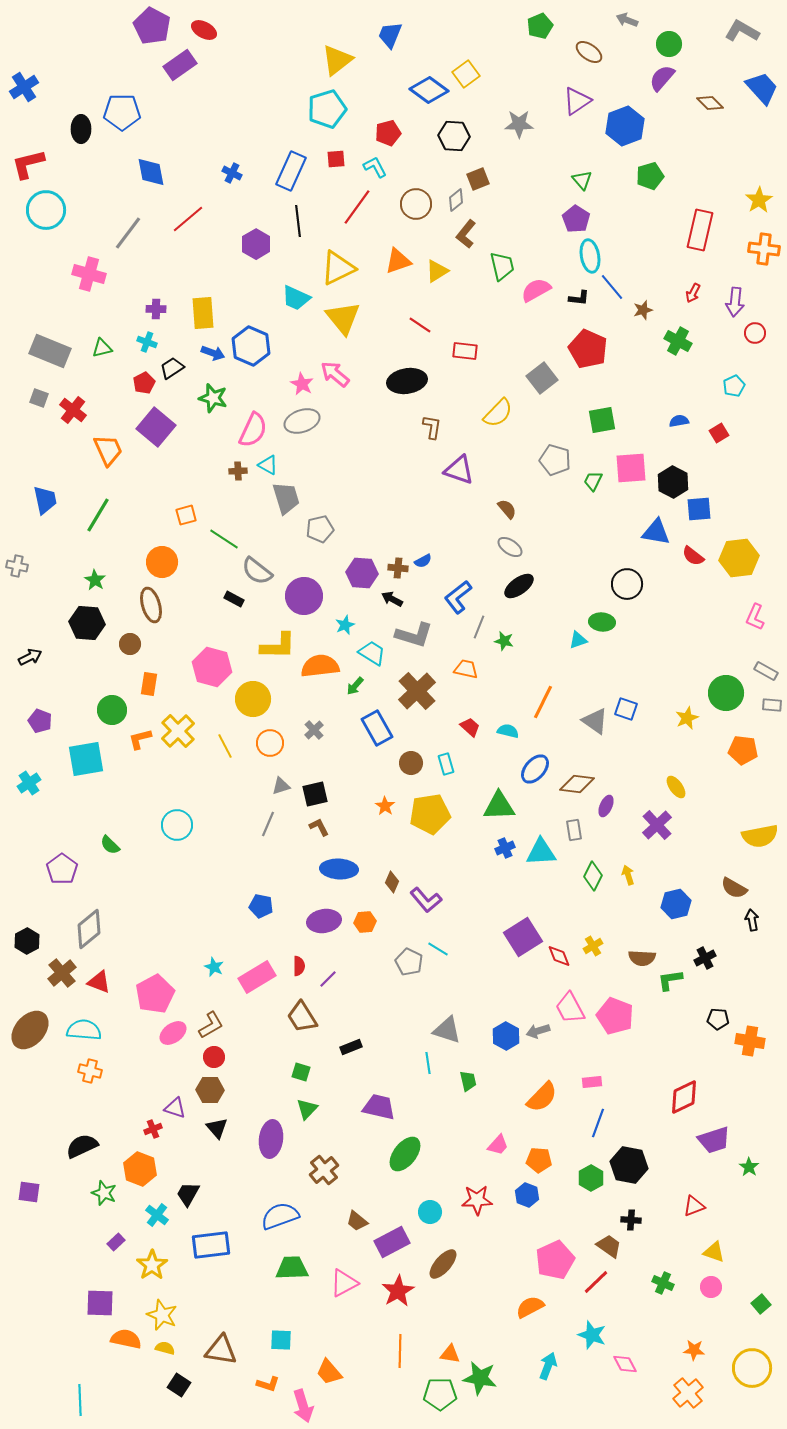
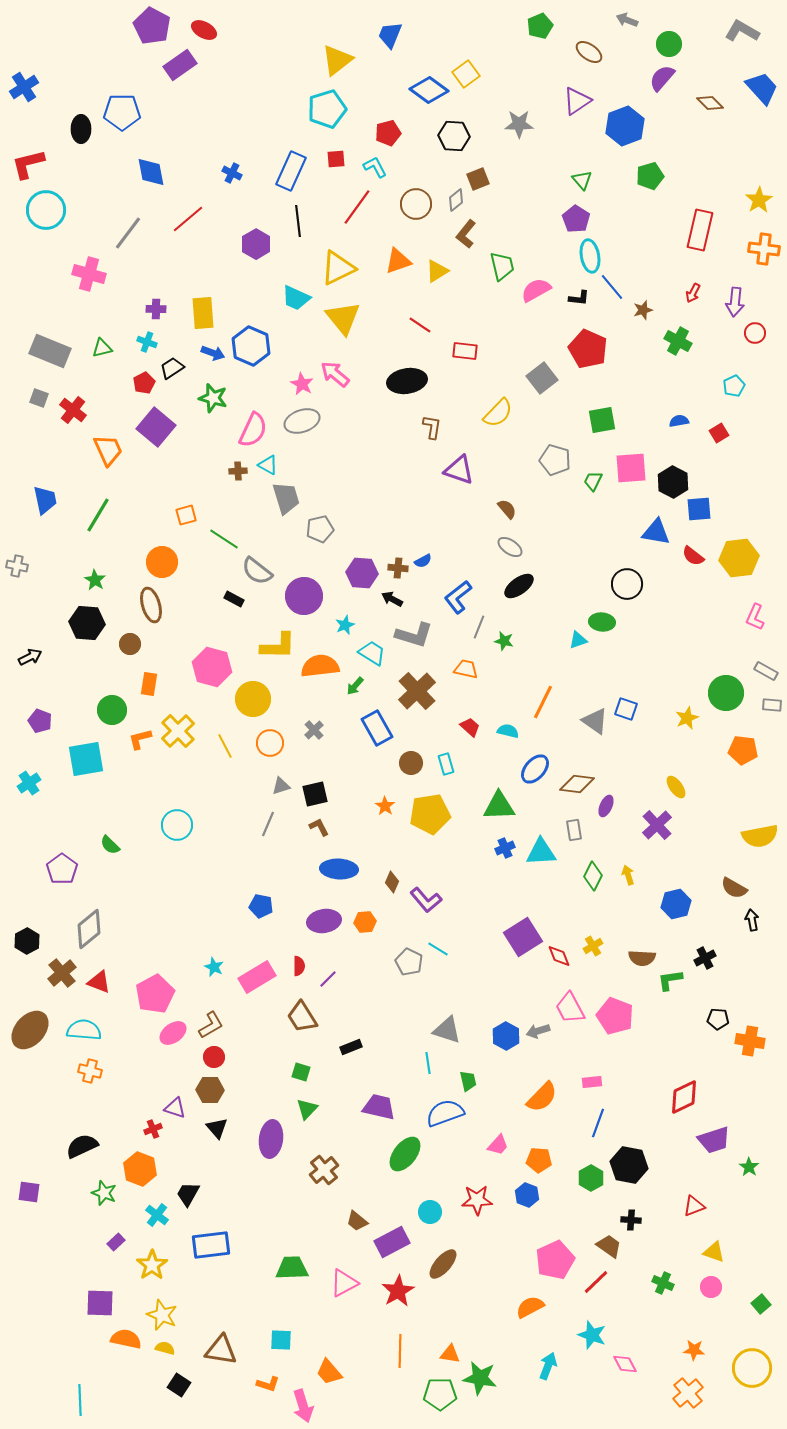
blue semicircle at (280, 1216): moved 165 px right, 103 px up
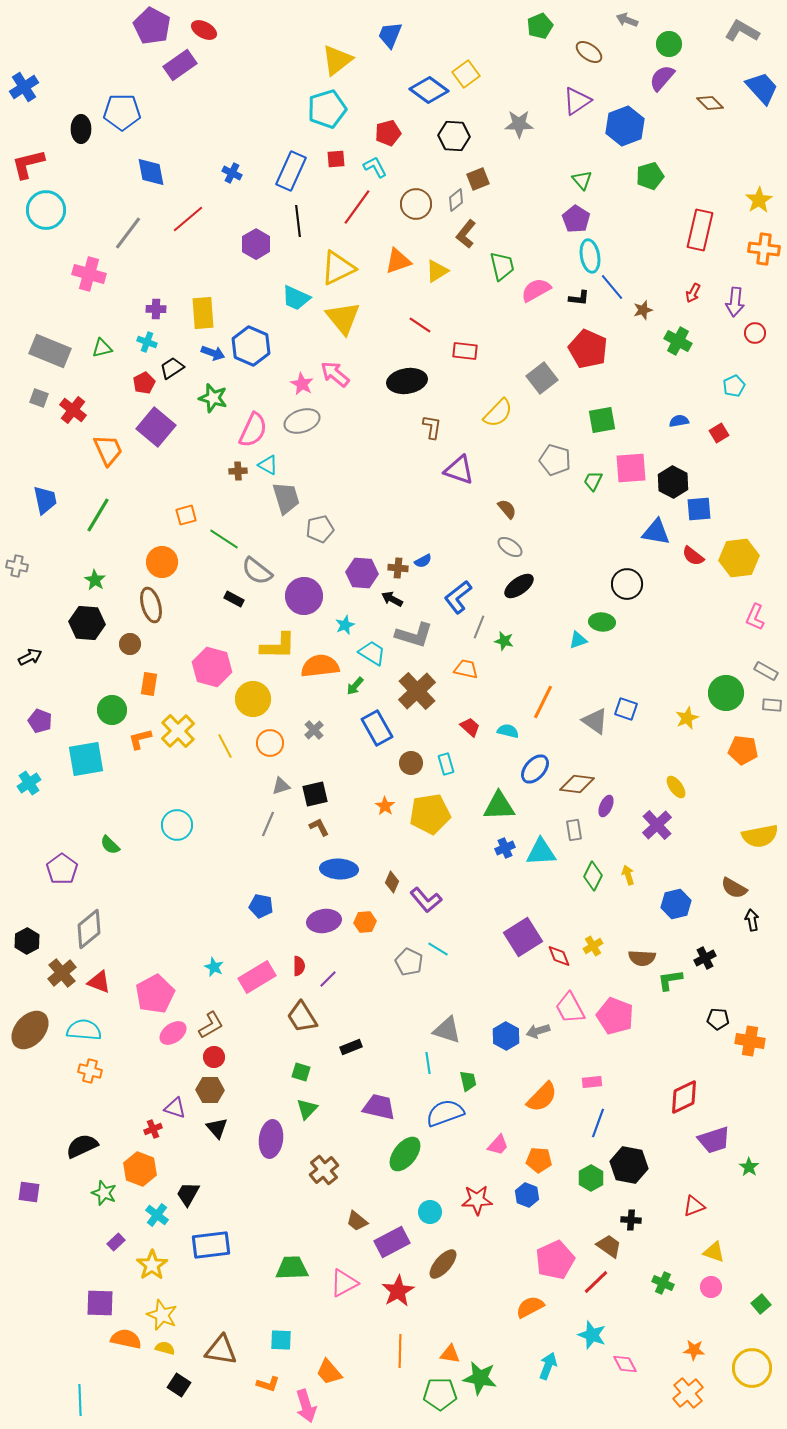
pink arrow at (303, 1406): moved 3 px right
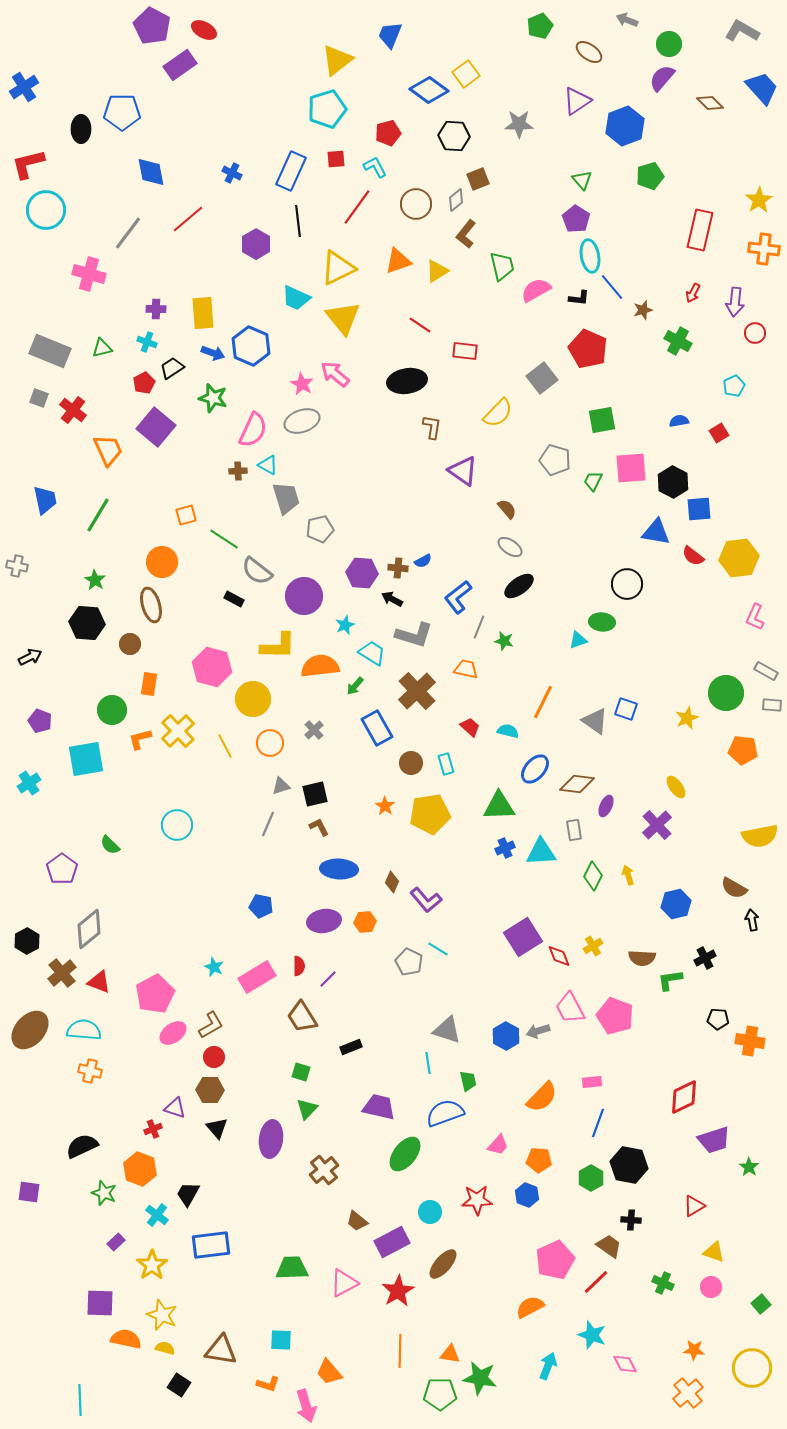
purple triangle at (459, 470): moved 4 px right, 1 px down; rotated 16 degrees clockwise
red triangle at (694, 1206): rotated 10 degrees counterclockwise
